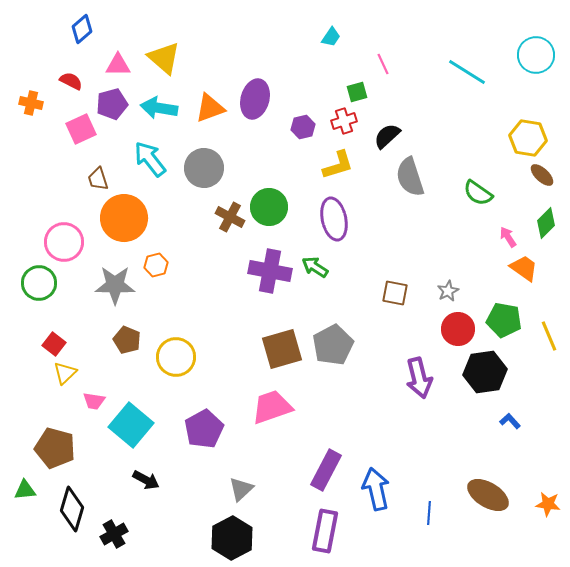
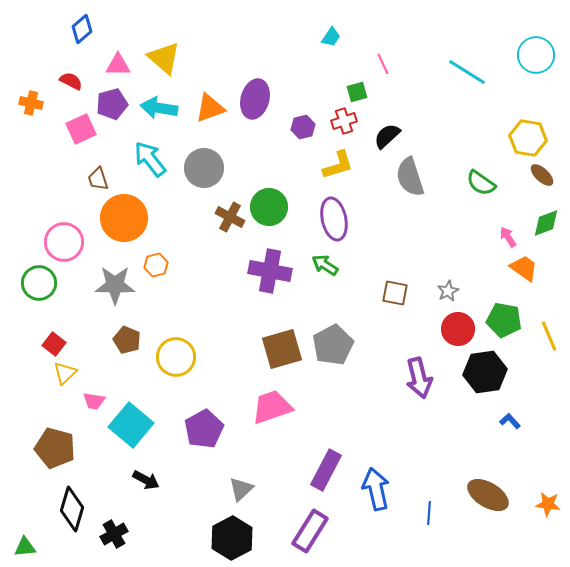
green semicircle at (478, 193): moved 3 px right, 10 px up
green diamond at (546, 223): rotated 24 degrees clockwise
green arrow at (315, 267): moved 10 px right, 2 px up
green triangle at (25, 490): moved 57 px down
purple rectangle at (325, 531): moved 15 px left; rotated 21 degrees clockwise
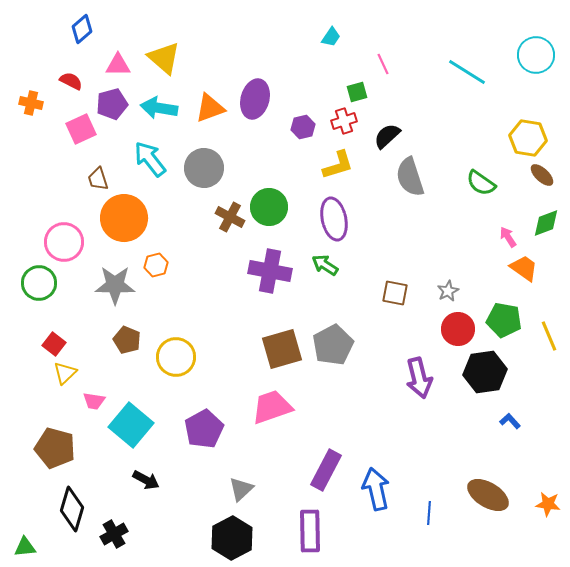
purple rectangle at (310, 531): rotated 33 degrees counterclockwise
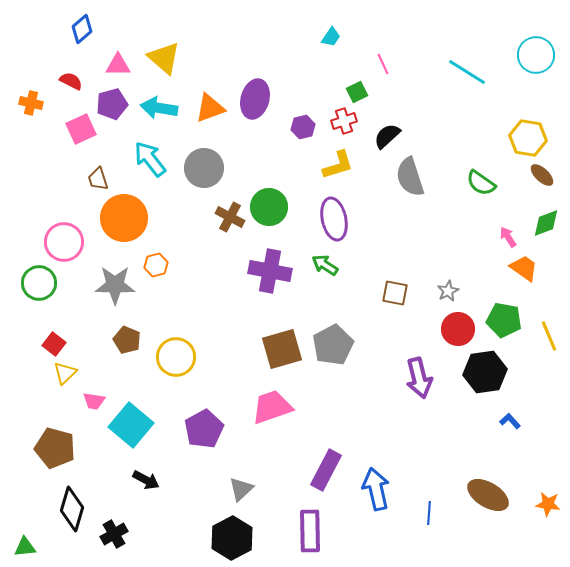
green square at (357, 92): rotated 10 degrees counterclockwise
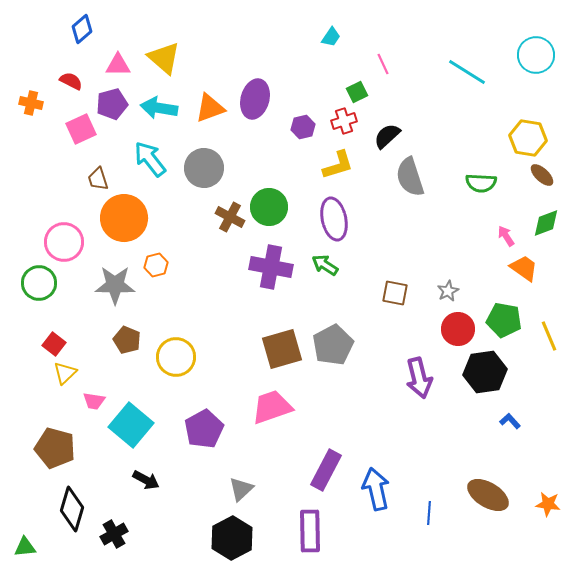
green semicircle at (481, 183): rotated 32 degrees counterclockwise
pink arrow at (508, 237): moved 2 px left, 1 px up
purple cross at (270, 271): moved 1 px right, 4 px up
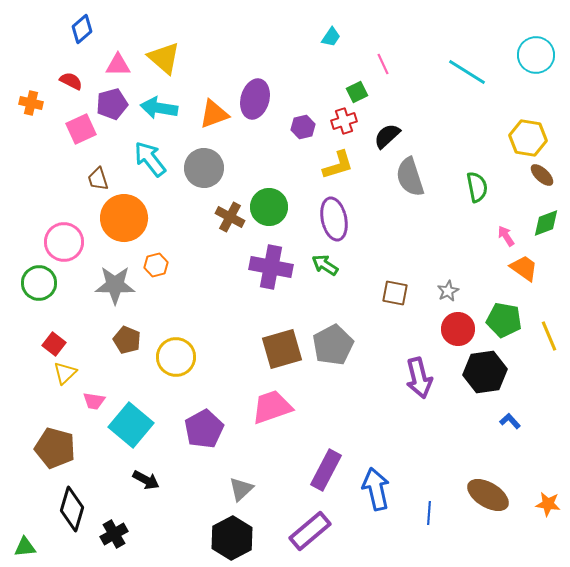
orange triangle at (210, 108): moved 4 px right, 6 px down
green semicircle at (481, 183): moved 4 px left, 4 px down; rotated 104 degrees counterclockwise
purple rectangle at (310, 531): rotated 51 degrees clockwise
